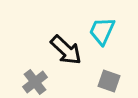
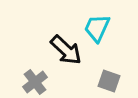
cyan trapezoid: moved 5 px left, 3 px up
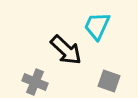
cyan trapezoid: moved 2 px up
gray cross: rotated 30 degrees counterclockwise
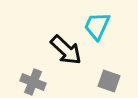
gray cross: moved 2 px left
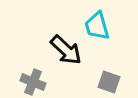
cyan trapezoid: rotated 40 degrees counterclockwise
gray square: moved 1 px down
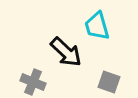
black arrow: moved 2 px down
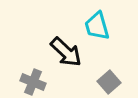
gray square: rotated 30 degrees clockwise
